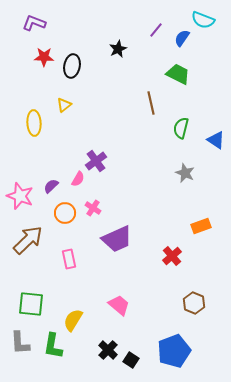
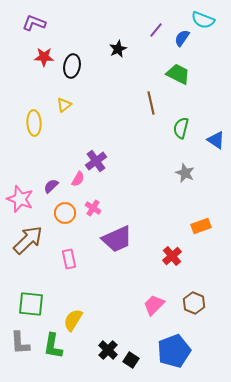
pink star: moved 3 px down
pink trapezoid: moved 35 px right; rotated 85 degrees counterclockwise
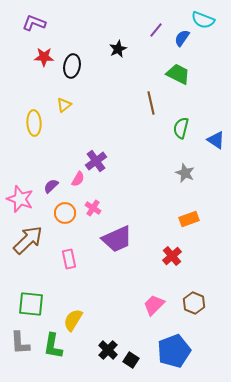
orange rectangle: moved 12 px left, 7 px up
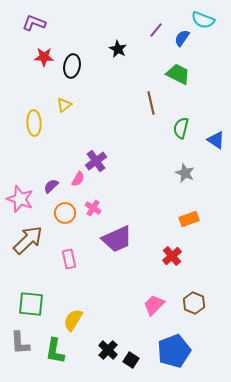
black star: rotated 18 degrees counterclockwise
green L-shape: moved 2 px right, 5 px down
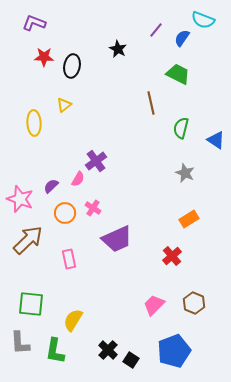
orange rectangle: rotated 12 degrees counterclockwise
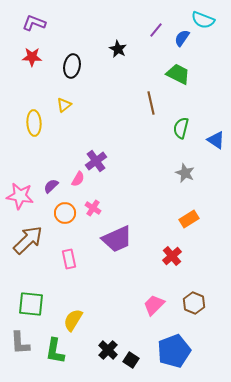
red star: moved 12 px left
pink star: moved 3 px up; rotated 12 degrees counterclockwise
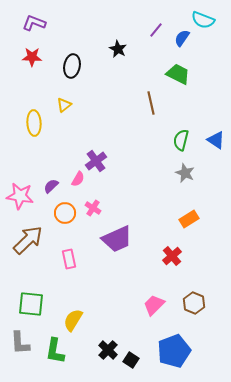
green semicircle: moved 12 px down
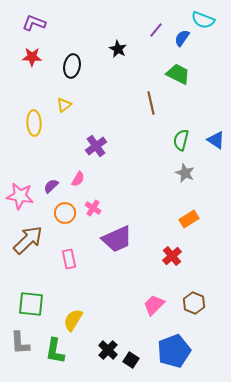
purple cross: moved 15 px up
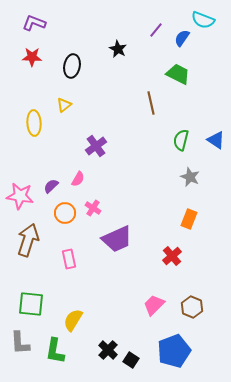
gray star: moved 5 px right, 4 px down
orange rectangle: rotated 36 degrees counterclockwise
brown arrow: rotated 28 degrees counterclockwise
brown hexagon: moved 2 px left, 4 px down
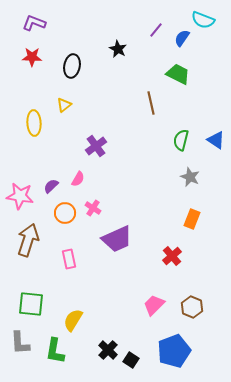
orange rectangle: moved 3 px right
